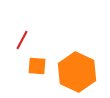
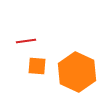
red line: moved 4 px right, 1 px down; rotated 54 degrees clockwise
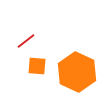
red line: rotated 30 degrees counterclockwise
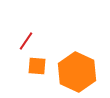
red line: rotated 18 degrees counterclockwise
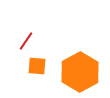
orange hexagon: moved 3 px right; rotated 6 degrees clockwise
